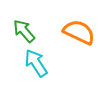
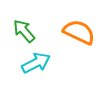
cyan arrow: rotated 96 degrees clockwise
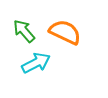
orange semicircle: moved 14 px left
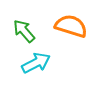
orange semicircle: moved 6 px right, 6 px up; rotated 8 degrees counterclockwise
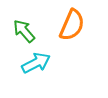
orange semicircle: moved 1 px right, 1 px up; rotated 96 degrees clockwise
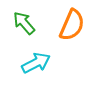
green arrow: moved 8 px up
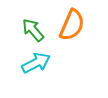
green arrow: moved 9 px right, 7 px down
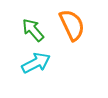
orange semicircle: rotated 48 degrees counterclockwise
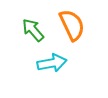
cyan arrow: moved 16 px right; rotated 16 degrees clockwise
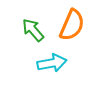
orange semicircle: rotated 48 degrees clockwise
